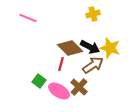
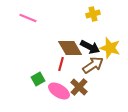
brown diamond: rotated 15 degrees clockwise
green square: moved 1 px left, 2 px up; rotated 24 degrees clockwise
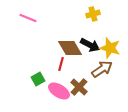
black arrow: moved 2 px up
brown arrow: moved 9 px right, 4 px down
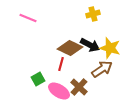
brown diamond: rotated 35 degrees counterclockwise
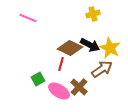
yellow star: rotated 10 degrees clockwise
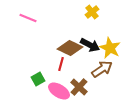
yellow cross: moved 1 px left, 2 px up; rotated 24 degrees counterclockwise
